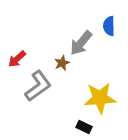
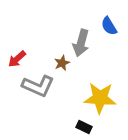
blue semicircle: rotated 30 degrees counterclockwise
gray arrow: rotated 24 degrees counterclockwise
gray L-shape: rotated 60 degrees clockwise
yellow star: rotated 8 degrees clockwise
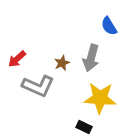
gray arrow: moved 10 px right, 15 px down
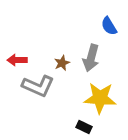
red arrow: moved 1 px down; rotated 42 degrees clockwise
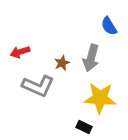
red arrow: moved 3 px right, 8 px up; rotated 18 degrees counterclockwise
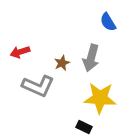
blue semicircle: moved 1 px left, 4 px up
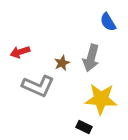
yellow star: moved 1 px right, 1 px down
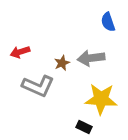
blue semicircle: rotated 12 degrees clockwise
gray arrow: rotated 68 degrees clockwise
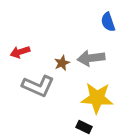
yellow star: moved 4 px left, 1 px up
